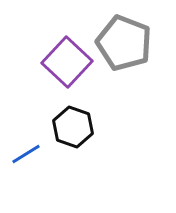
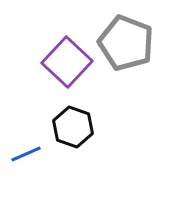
gray pentagon: moved 2 px right
blue line: rotated 8 degrees clockwise
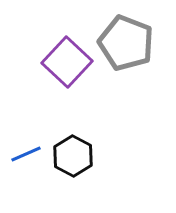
black hexagon: moved 29 px down; rotated 9 degrees clockwise
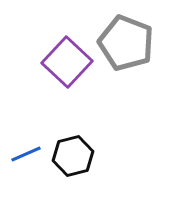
black hexagon: rotated 18 degrees clockwise
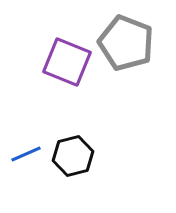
purple square: rotated 21 degrees counterclockwise
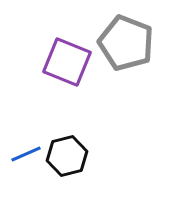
black hexagon: moved 6 px left
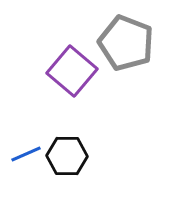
purple square: moved 5 px right, 9 px down; rotated 18 degrees clockwise
black hexagon: rotated 15 degrees clockwise
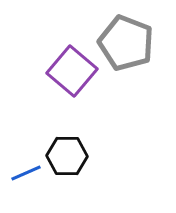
blue line: moved 19 px down
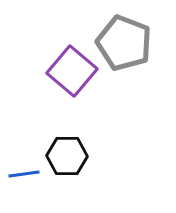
gray pentagon: moved 2 px left
blue line: moved 2 px left, 1 px down; rotated 16 degrees clockwise
